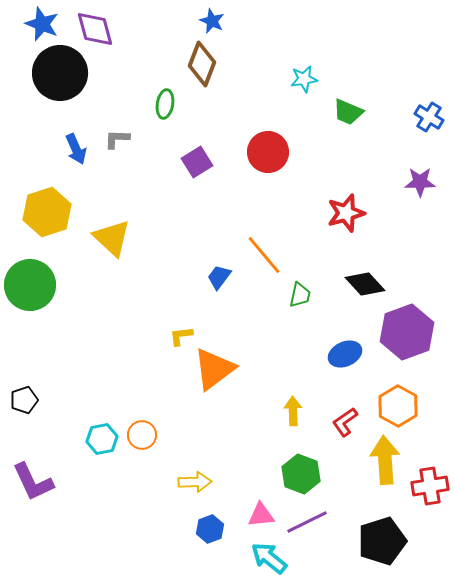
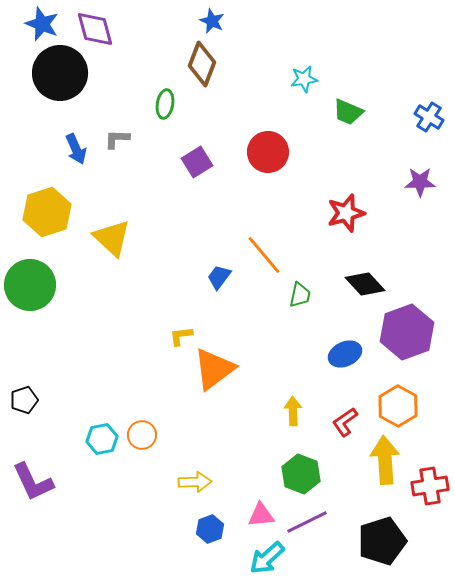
cyan arrow at (269, 558): moved 2 px left; rotated 81 degrees counterclockwise
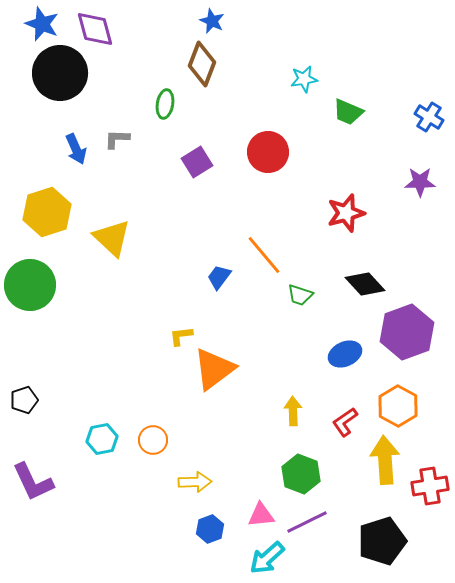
green trapezoid at (300, 295): rotated 96 degrees clockwise
orange circle at (142, 435): moved 11 px right, 5 px down
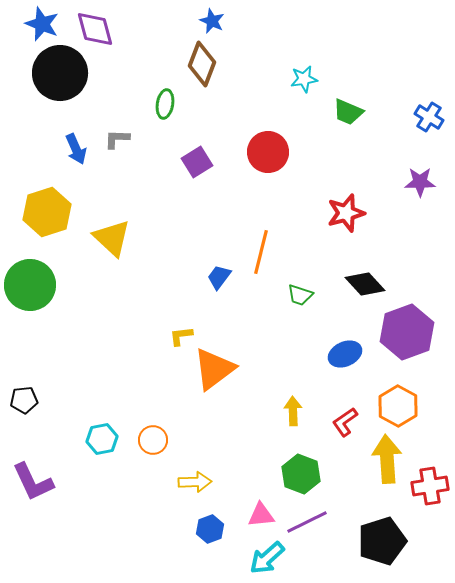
orange line at (264, 255): moved 3 px left, 3 px up; rotated 54 degrees clockwise
black pentagon at (24, 400): rotated 12 degrees clockwise
yellow arrow at (385, 460): moved 2 px right, 1 px up
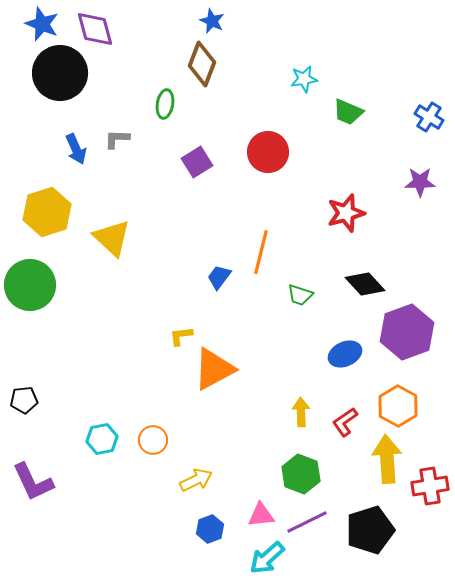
orange triangle at (214, 369): rotated 9 degrees clockwise
yellow arrow at (293, 411): moved 8 px right, 1 px down
yellow arrow at (195, 482): moved 1 px right, 2 px up; rotated 24 degrees counterclockwise
black pentagon at (382, 541): moved 12 px left, 11 px up
